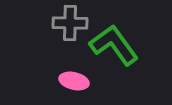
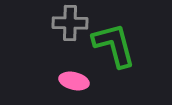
green L-shape: rotated 21 degrees clockwise
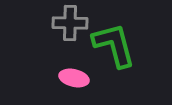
pink ellipse: moved 3 px up
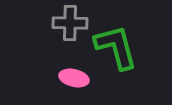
green L-shape: moved 2 px right, 2 px down
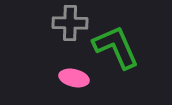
green L-shape: rotated 9 degrees counterclockwise
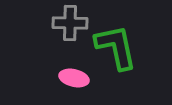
green L-shape: rotated 12 degrees clockwise
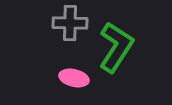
green L-shape: rotated 45 degrees clockwise
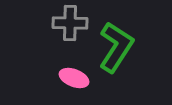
pink ellipse: rotated 8 degrees clockwise
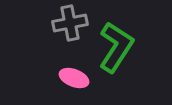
gray cross: rotated 12 degrees counterclockwise
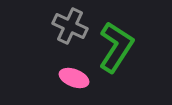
gray cross: moved 3 px down; rotated 36 degrees clockwise
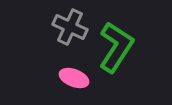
gray cross: moved 1 px down
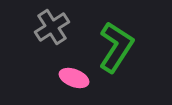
gray cross: moved 18 px left; rotated 32 degrees clockwise
